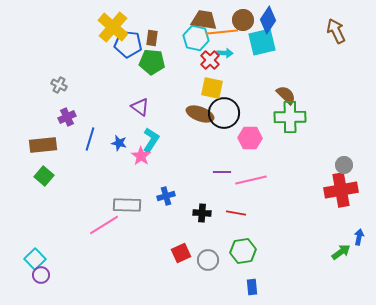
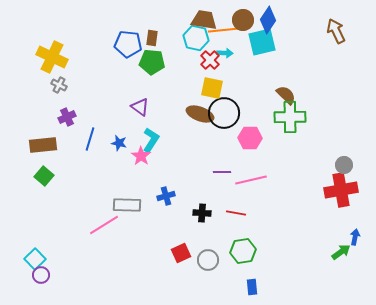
yellow cross at (113, 27): moved 61 px left, 30 px down; rotated 16 degrees counterclockwise
orange line at (222, 32): moved 2 px right, 2 px up
blue arrow at (359, 237): moved 4 px left
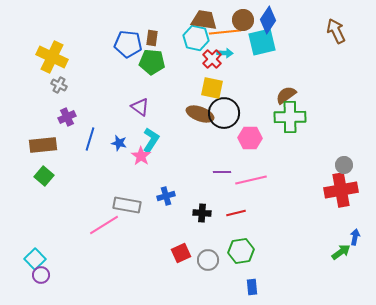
orange line at (224, 30): moved 1 px right, 2 px down
red cross at (210, 60): moved 2 px right, 1 px up
brown semicircle at (286, 95): rotated 80 degrees counterclockwise
gray rectangle at (127, 205): rotated 8 degrees clockwise
red line at (236, 213): rotated 24 degrees counterclockwise
green hexagon at (243, 251): moved 2 px left
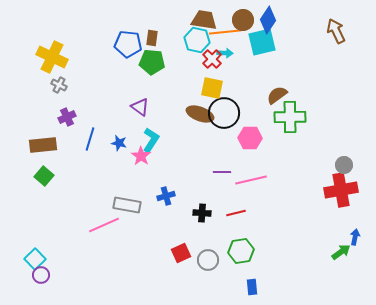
cyan hexagon at (196, 38): moved 1 px right, 2 px down
brown semicircle at (286, 95): moved 9 px left
pink line at (104, 225): rotated 8 degrees clockwise
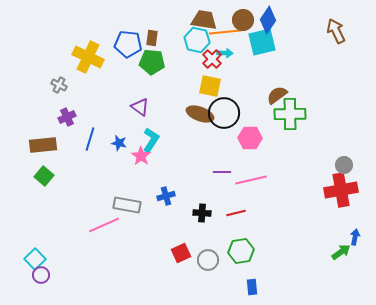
yellow cross at (52, 57): moved 36 px right
yellow square at (212, 88): moved 2 px left, 2 px up
green cross at (290, 117): moved 3 px up
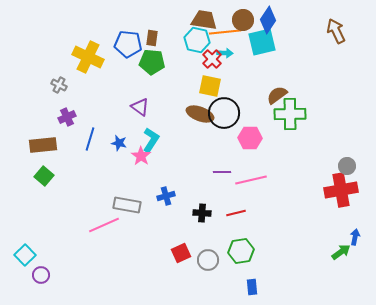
gray circle at (344, 165): moved 3 px right, 1 px down
cyan square at (35, 259): moved 10 px left, 4 px up
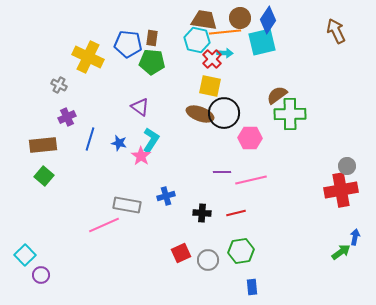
brown circle at (243, 20): moved 3 px left, 2 px up
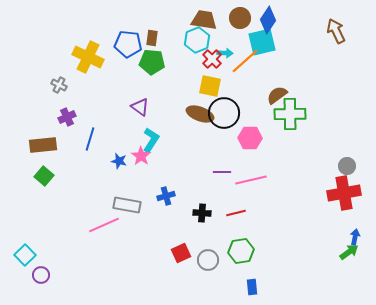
orange line at (225, 32): moved 20 px right, 29 px down; rotated 36 degrees counterclockwise
cyan hexagon at (197, 40): rotated 25 degrees clockwise
blue star at (119, 143): moved 18 px down
red cross at (341, 190): moved 3 px right, 3 px down
green arrow at (341, 252): moved 8 px right
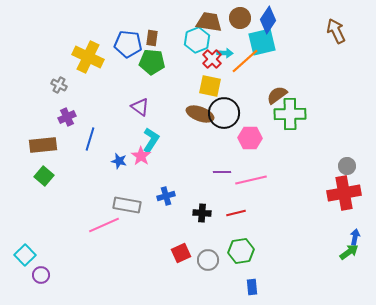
brown trapezoid at (204, 20): moved 5 px right, 2 px down
